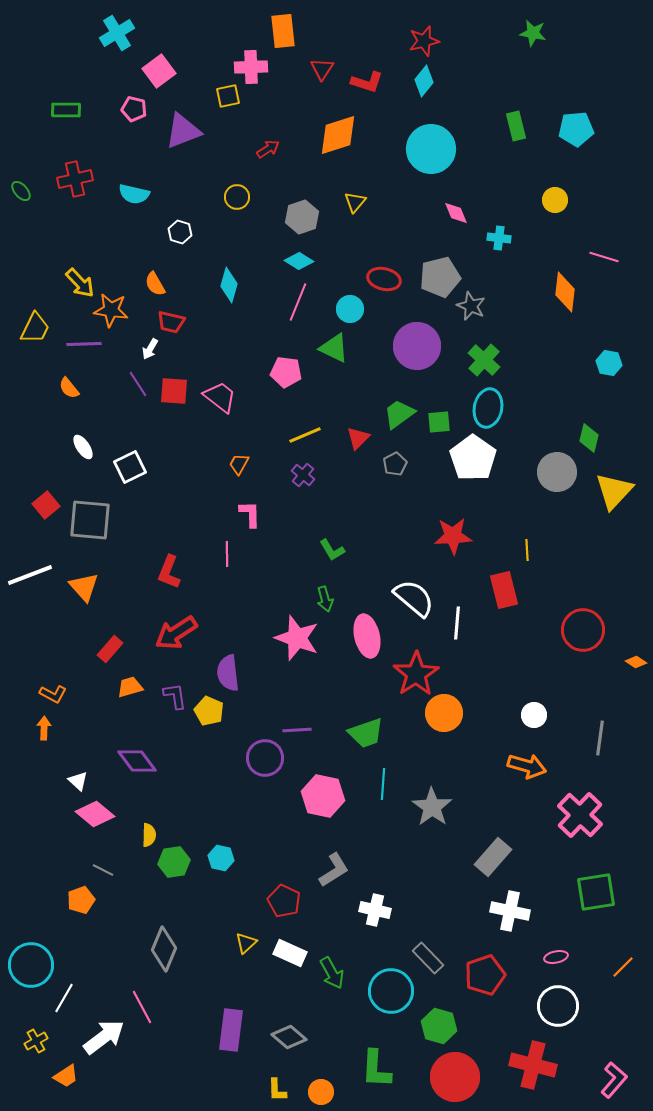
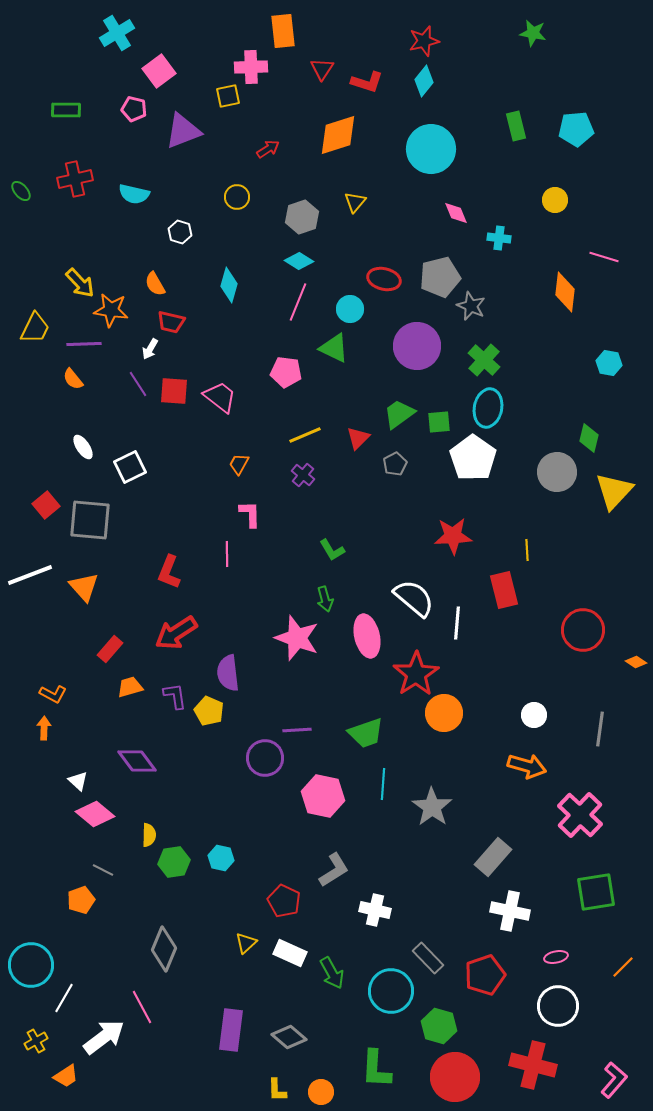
orange semicircle at (69, 388): moved 4 px right, 9 px up
gray line at (600, 738): moved 9 px up
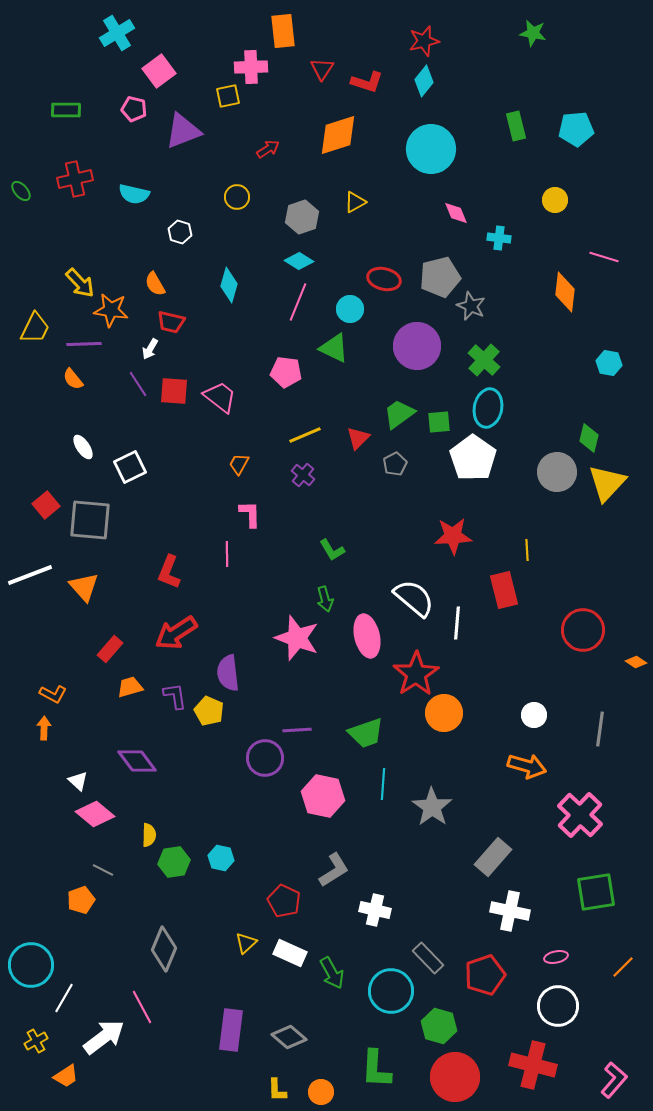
yellow triangle at (355, 202): rotated 20 degrees clockwise
yellow triangle at (614, 491): moved 7 px left, 8 px up
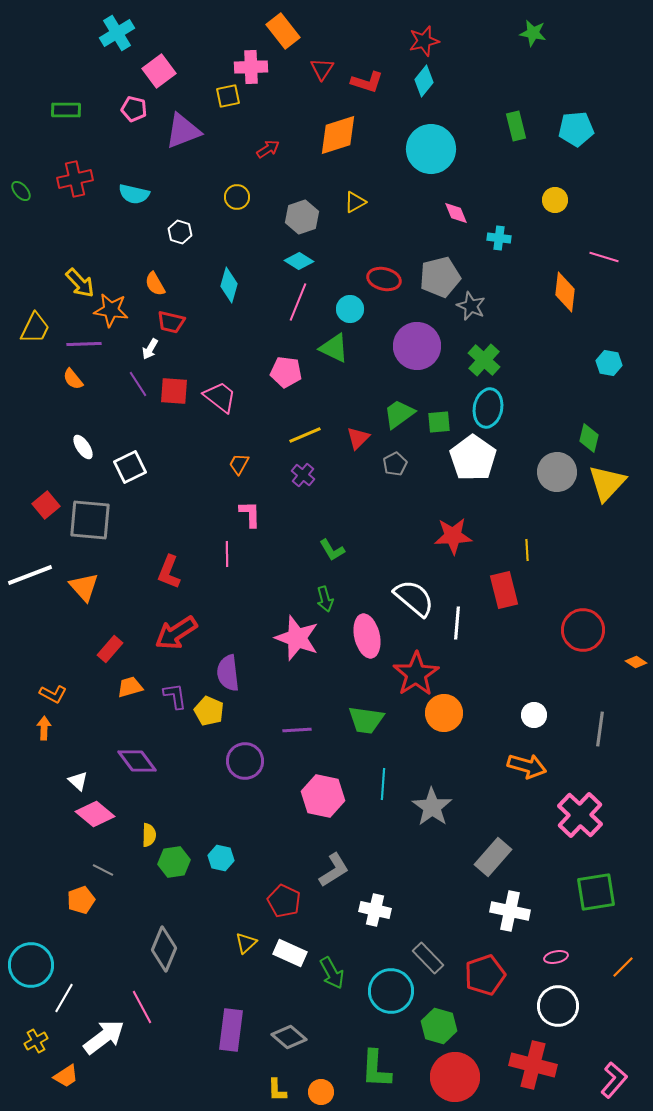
orange rectangle at (283, 31): rotated 32 degrees counterclockwise
green trapezoid at (366, 733): moved 13 px up; rotated 27 degrees clockwise
purple circle at (265, 758): moved 20 px left, 3 px down
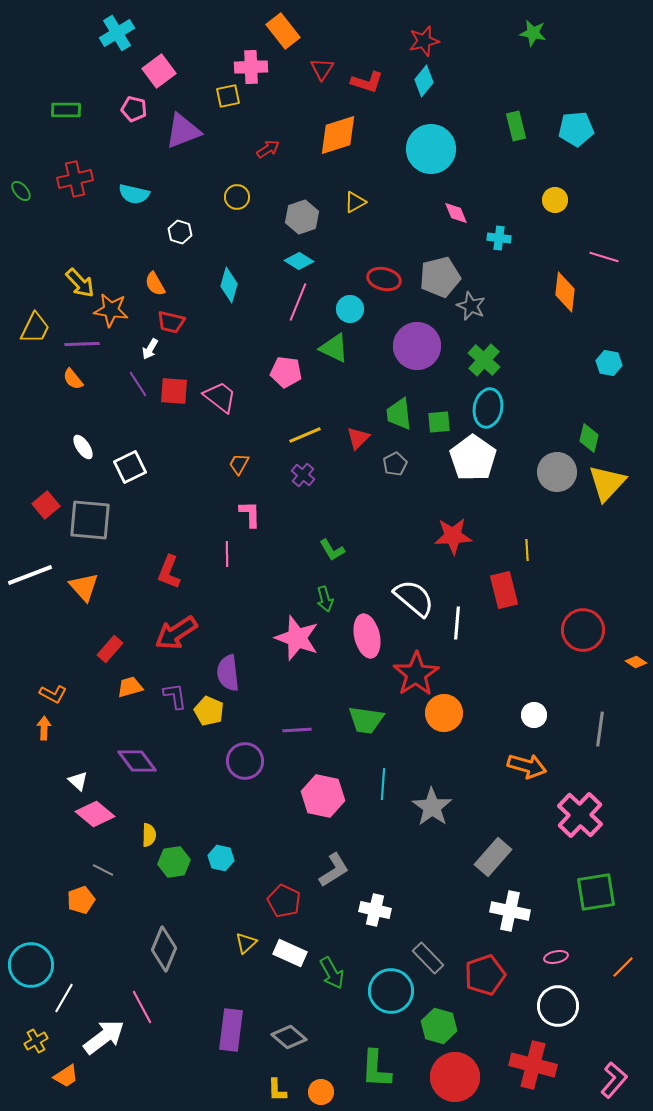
purple line at (84, 344): moved 2 px left
green trapezoid at (399, 414): rotated 60 degrees counterclockwise
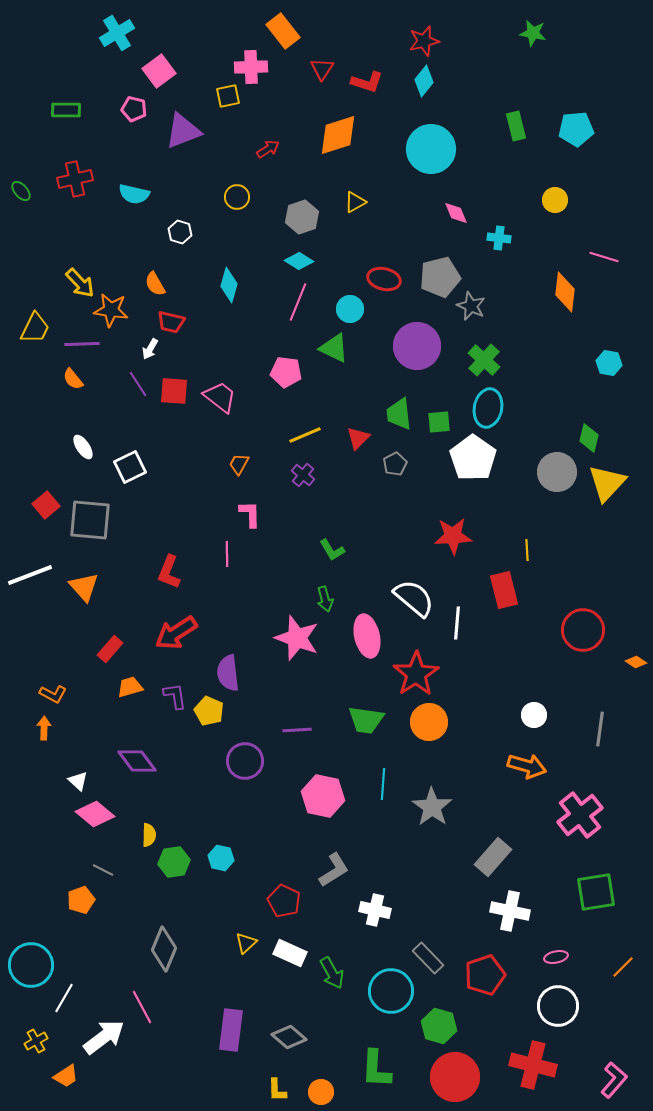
orange circle at (444, 713): moved 15 px left, 9 px down
pink cross at (580, 815): rotated 9 degrees clockwise
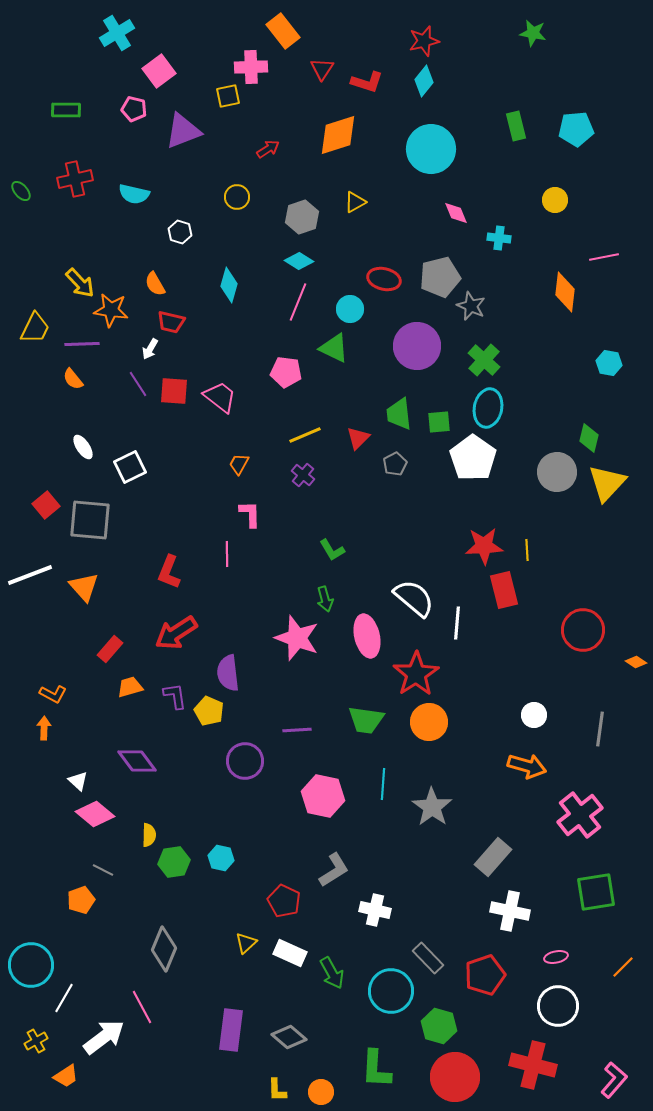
pink line at (604, 257): rotated 28 degrees counterclockwise
red star at (453, 536): moved 31 px right, 10 px down
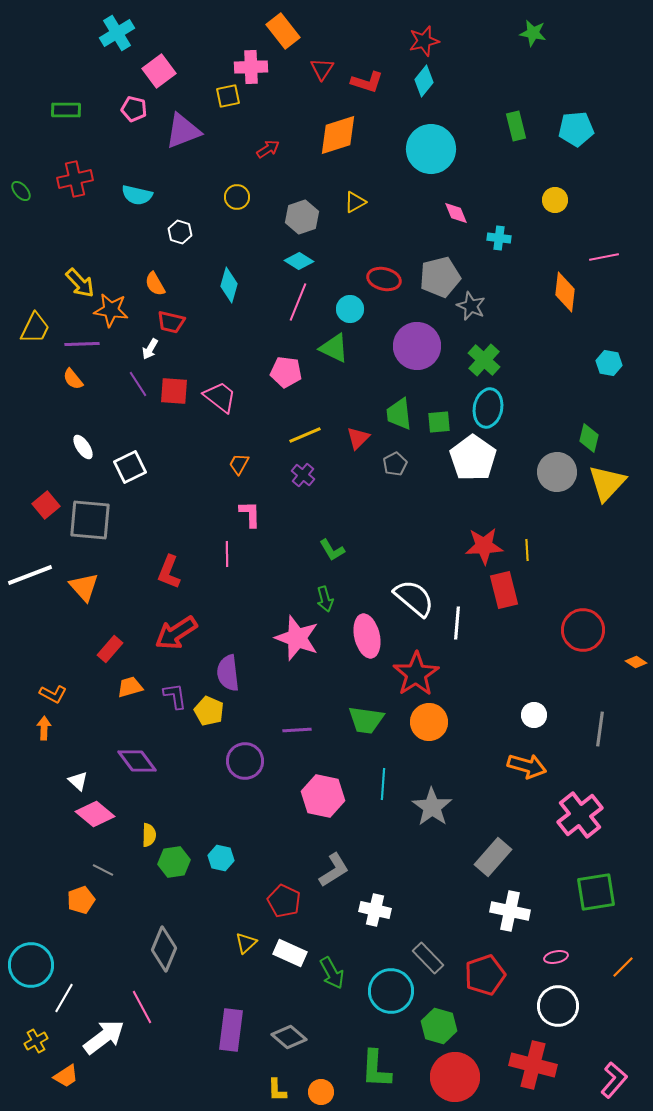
cyan semicircle at (134, 194): moved 3 px right, 1 px down
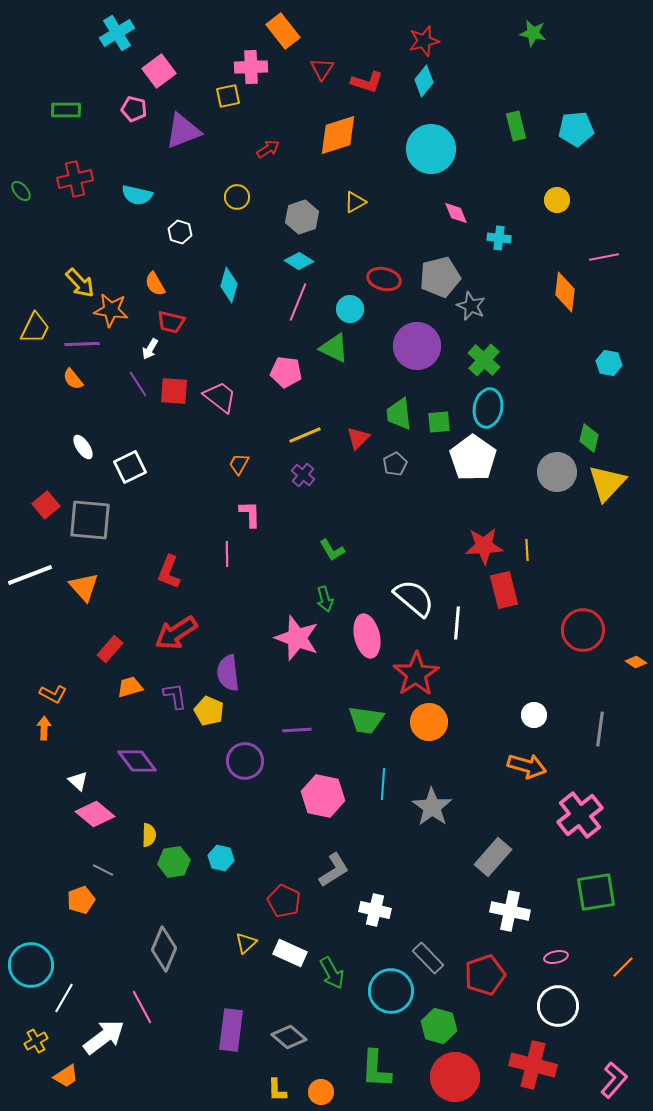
yellow circle at (555, 200): moved 2 px right
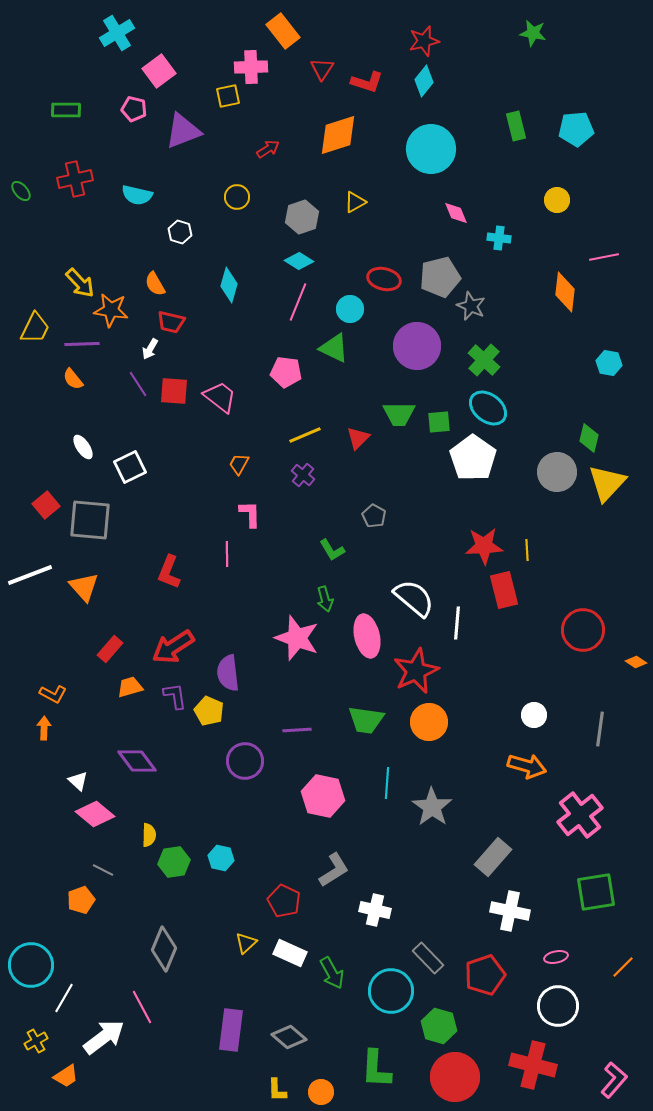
cyan ellipse at (488, 408): rotated 63 degrees counterclockwise
green trapezoid at (399, 414): rotated 84 degrees counterclockwise
gray pentagon at (395, 464): moved 21 px left, 52 px down; rotated 15 degrees counterclockwise
red arrow at (176, 633): moved 3 px left, 14 px down
red star at (416, 674): moved 3 px up; rotated 9 degrees clockwise
cyan line at (383, 784): moved 4 px right, 1 px up
